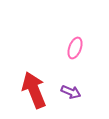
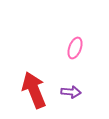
purple arrow: rotated 18 degrees counterclockwise
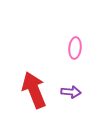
pink ellipse: rotated 15 degrees counterclockwise
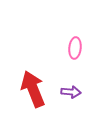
red arrow: moved 1 px left, 1 px up
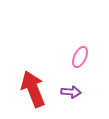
pink ellipse: moved 5 px right, 9 px down; rotated 20 degrees clockwise
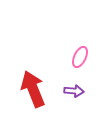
purple arrow: moved 3 px right, 1 px up
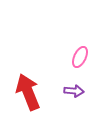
red arrow: moved 5 px left, 3 px down
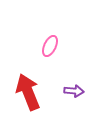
pink ellipse: moved 30 px left, 11 px up
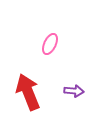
pink ellipse: moved 2 px up
